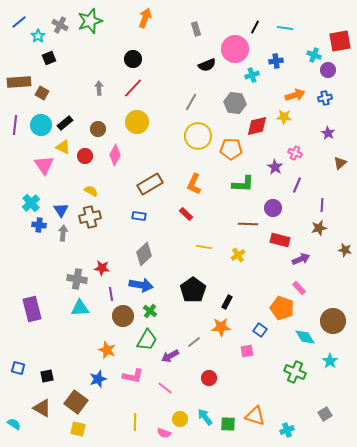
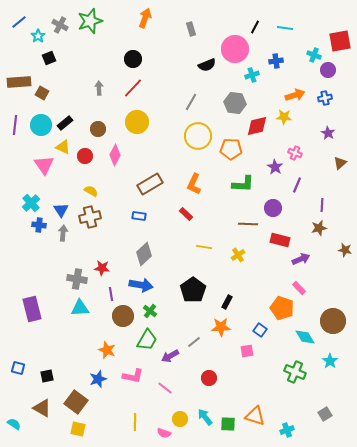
gray rectangle at (196, 29): moved 5 px left
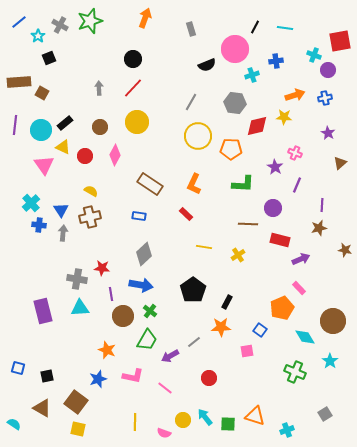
cyan circle at (41, 125): moved 5 px down
brown circle at (98, 129): moved 2 px right, 2 px up
brown rectangle at (150, 184): rotated 65 degrees clockwise
orange pentagon at (282, 308): rotated 30 degrees clockwise
purple rectangle at (32, 309): moved 11 px right, 2 px down
yellow circle at (180, 419): moved 3 px right, 1 px down
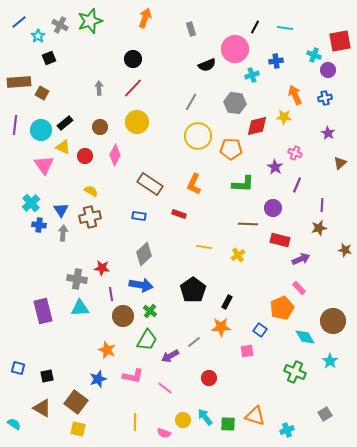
orange arrow at (295, 95): rotated 96 degrees counterclockwise
red rectangle at (186, 214): moved 7 px left; rotated 24 degrees counterclockwise
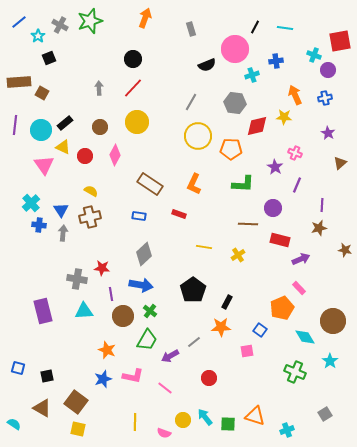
cyan triangle at (80, 308): moved 4 px right, 3 px down
blue star at (98, 379): moved 5 px right
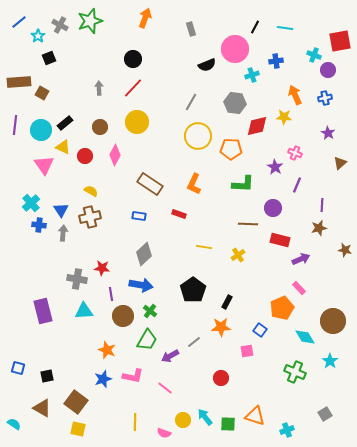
red circle at (209, 378): moved 12 px right
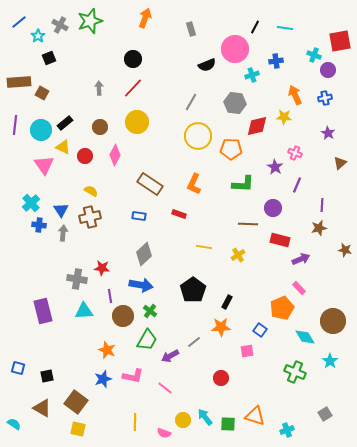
purple line at (111, 294): moved 1 px left, 2 px down
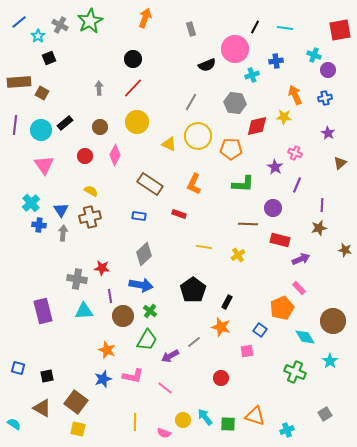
green star at (90, 21): rotated 10 degrees counterclockwise
red square at (340, 41): moved 11 px up
yellow triangle at (63, 147): moved 106 px right, 3 px up
orange star at (221, 327): rotated 18 degrees clockwise
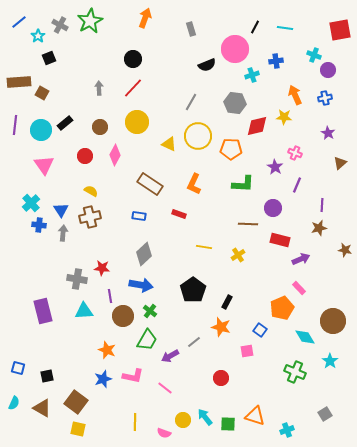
cyan semicircle at (14, 424): moved 21 px up; rotated 80 degrees clockwise
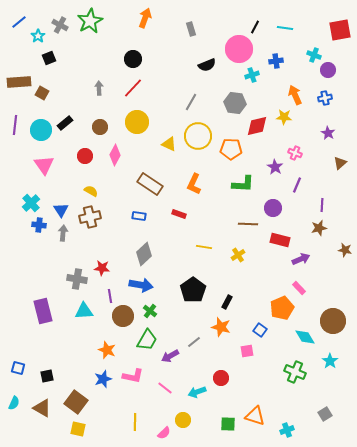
pink circle at (235, 49): moved 4 px right
cyan arrow at (205, 417): moved 8 px left, 25 px up; rotated 72 degrees counterclockwise
pink semicircle at (164, 433): rotated 64 degrees counterclockwise
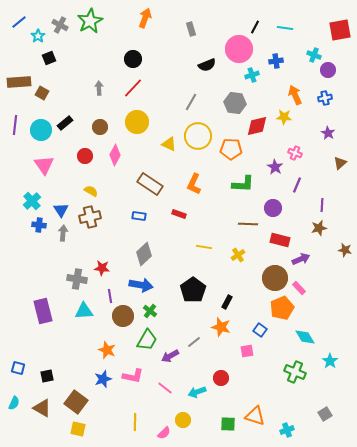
cyan cross at (31, 203): moved 1 px right, 2 px up
brown circle at (333, 321): moved 58 px left, 43 px up
